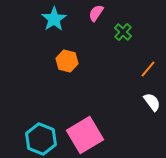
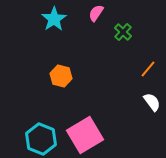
orange hexagon: moved 6 px left, 15 px down
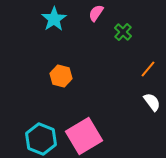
pink square: moved 1 px left, 1 px down
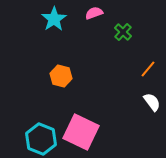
pink semicircle: moved 2 px left; rotated 36 degrees clockwise
pink square: moved 3 px left, 4 px up; rotated 33 degrees counterclockwise
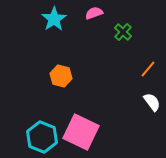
cyan hexagon: moved 1 px right, 2 px up
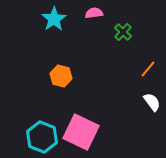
pink semicircle: rotated 12 degrees clockwise
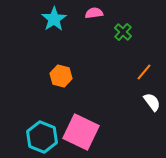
orange line: moved 4 px left, 3 px down
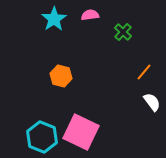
pink semicircle: moved 4 px left, 2 px down
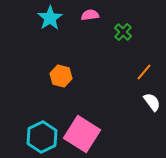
cyan star: moved 4 px left, 1 px up
pink square: moved 1 px right, 2 px down; rotated 6 degrees clockwise
cyan hexagon: rotated 12 degrees clockwise
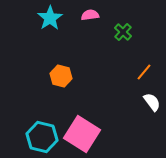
cyan hexagon: rotated 20 degrees counterclockwise
